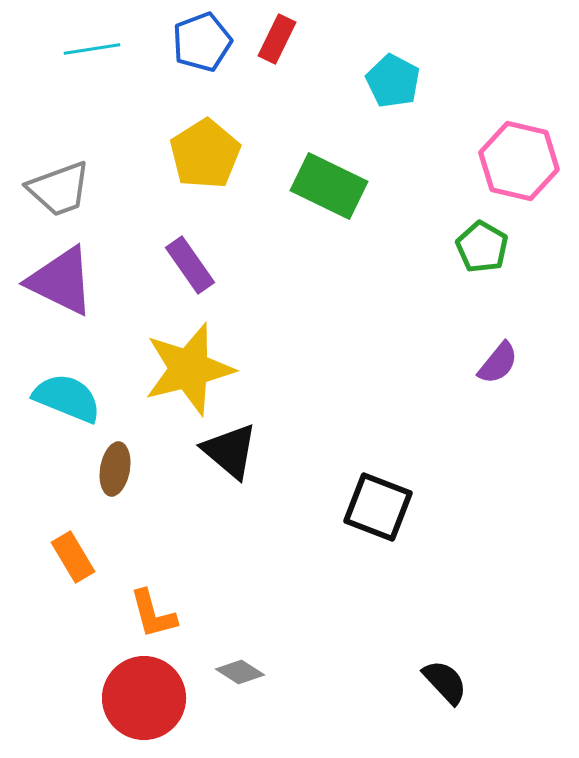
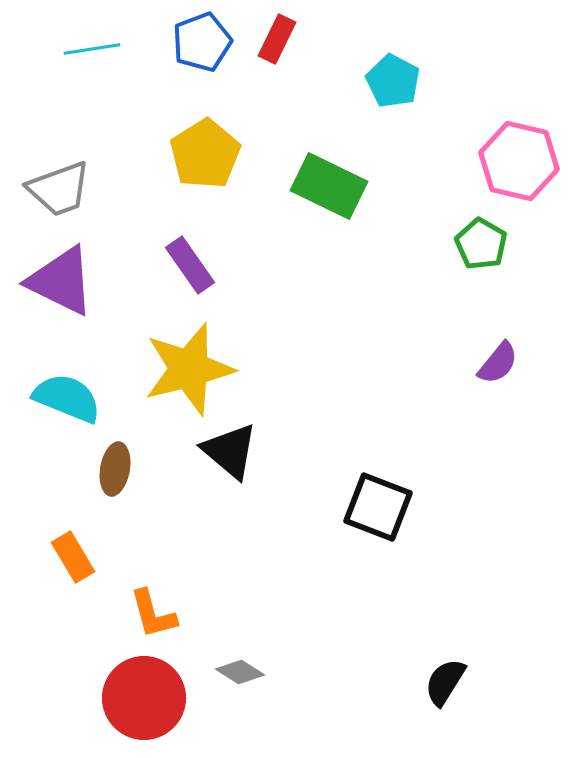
green pentagon: moved 1 px left, 3 px up
black semicircle: rotated 105 degrees counterclockwise
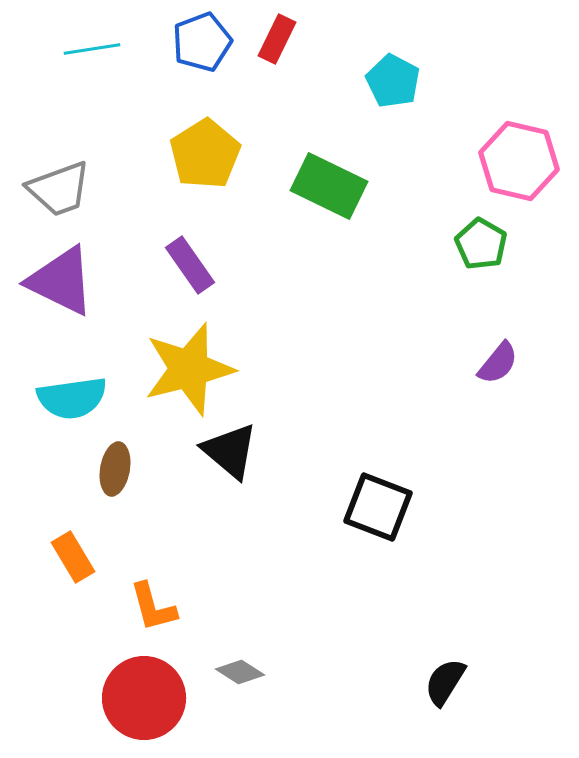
cyan semicircle: moved 5 px right; rotated 150 degrees clockwise
orange L-shape: moved 7 px up
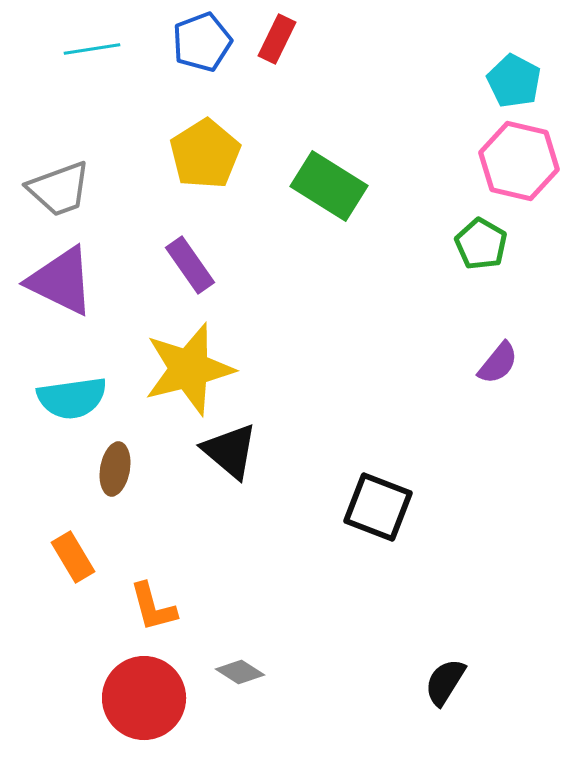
cyan pentagon: moved 121 px right
green rectangle: rotated 6 degrees clockwise
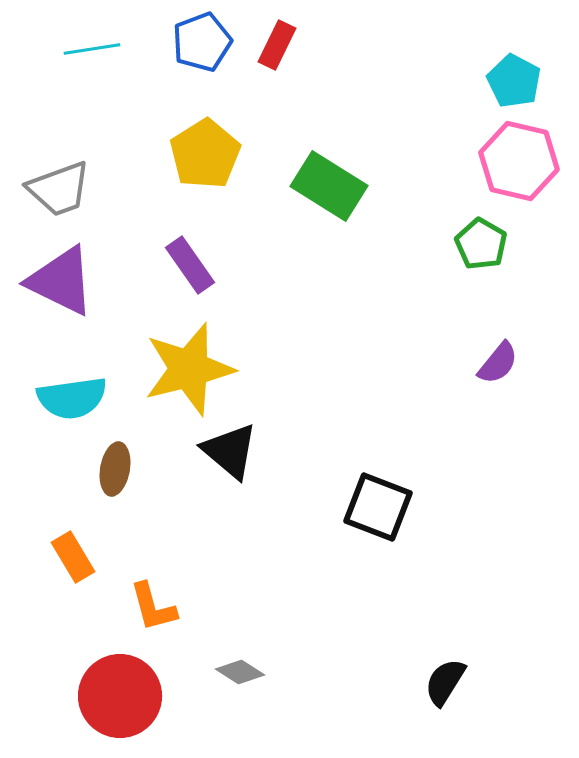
red rectangle: moved 6 px down
red circle: moved 24 px left, 2 px up
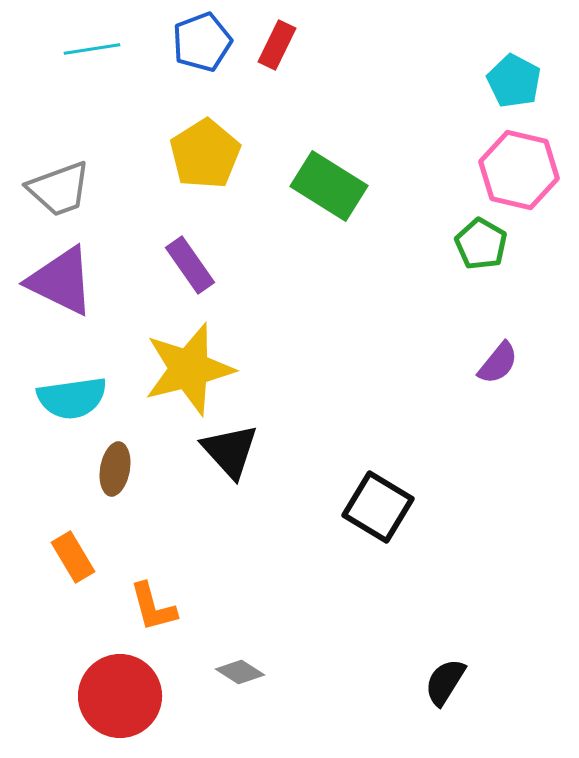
pink hexagon: moved 9 px down
black triangle: rotated 8 degrees clockwise
black square: rotated 10 degrees clockwise
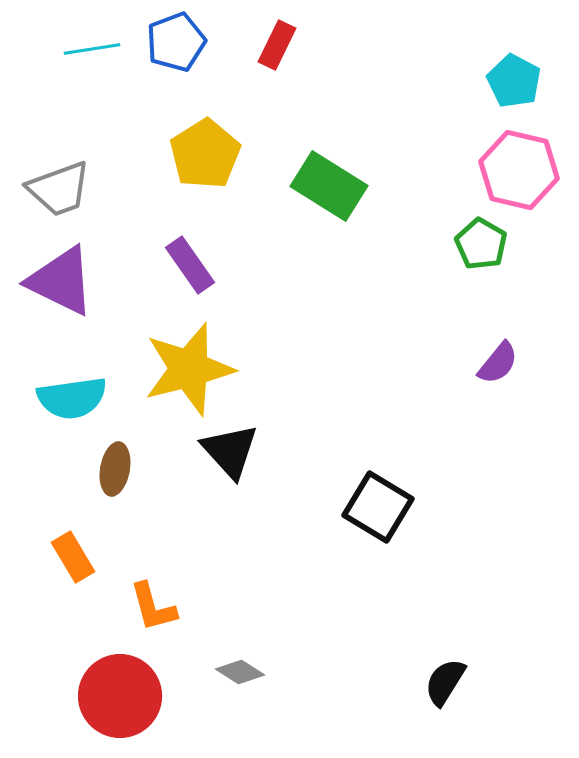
blue pentagon: moved 26 px left
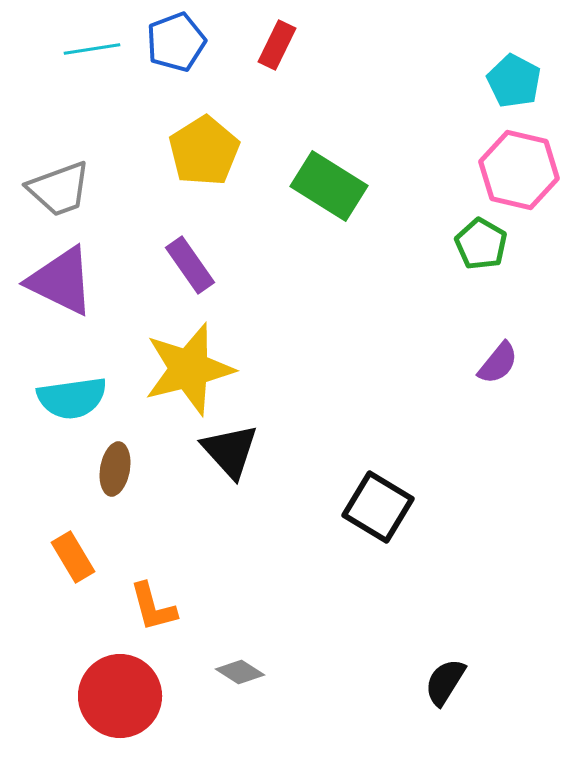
yellow pentagon: moved 1 px left, 3 px up
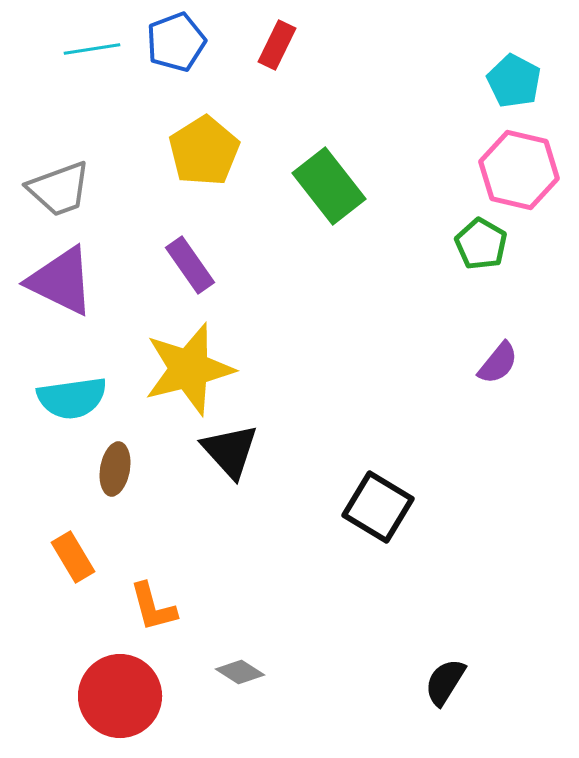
green rectangle: rotated 20 degrees clockwise
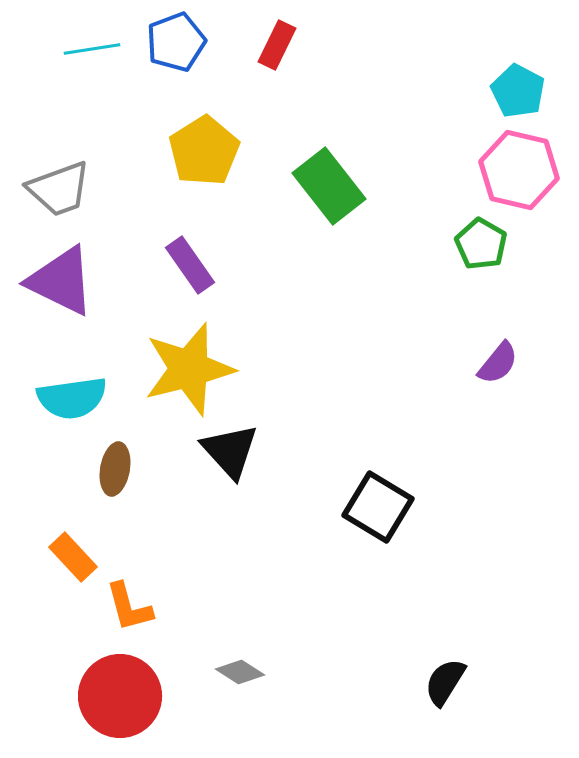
cyan pentagon: moved 4 px right, 10 px down
orange rectangle: rotated 12 degrees counterclockwise
orange L-shape: moved 24 px left
